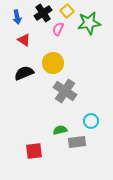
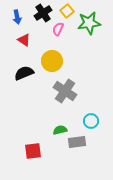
yellow circle: moved 1 px left, 2 px up
red square: moved 1 px left
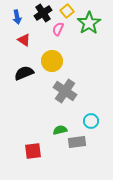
green star: rotated 25 degrees counterclockwise
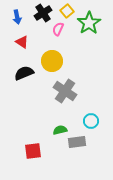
red triangle: moved 2 px left, 2 px down
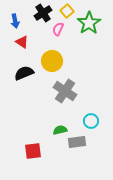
blue arrow: moved 2 px left, 4 px down
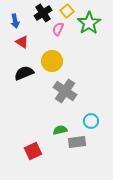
red square: rotated 18 degrees counterclockwise
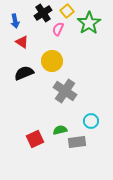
red square: moved 2 px right, 12 px up
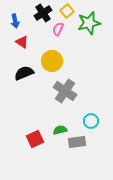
green star: rotated 20 degrees clockwise
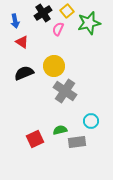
yellow circle: moved 2 px right, 5 px down
